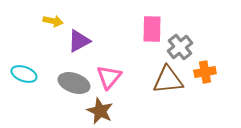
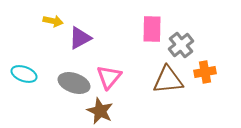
purple triangle: moved 1 px right, 3 px up
gray cross: moved 1 px right, 2 px up
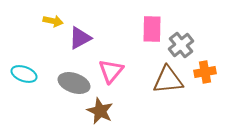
pink triangle: moved 2 px right, 6 px up
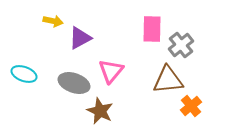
orange cross: moved 14 px left, 34 px down; rotated 30 degrees counterclockwise
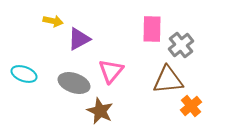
purple triangle: moved 1 px left, 1 px down
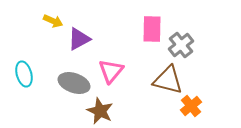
yellow arrow: rotated 12 degrees clockwise
cyan ellipse: rotated 55 degrees clockwise
brown triangle: rotated 20 degrees clockwise
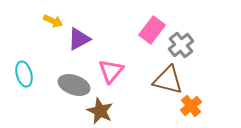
pink rectangle: moved 1 px down; rotated 36 degrees clockwise
gray ellipse: moved 2 px down
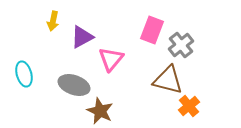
yellow arrow: rotated 78 degrees clockwise
pink rectangle: rotated 16 degrees counterclockwise
purple triangle: moved 3 px right, 2 px up
pink triangle: moved 12 px up
orange cross: moved 2 px left
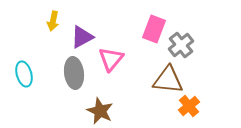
pink rectangle: moved 2 px right, 1 px up
brown triangle: rotated 8 degrees counterclockwise
gray ellipse: moved 12 px up; rotated 64 degrees clockwise
